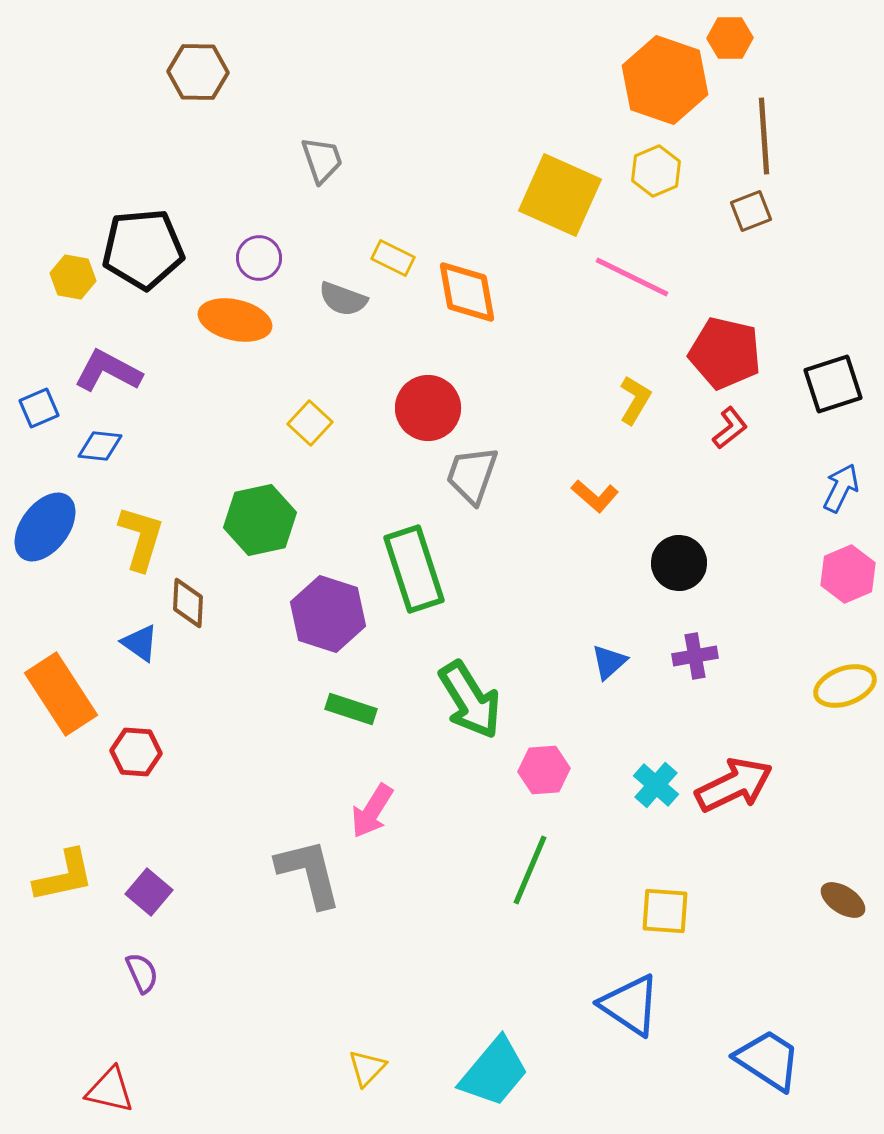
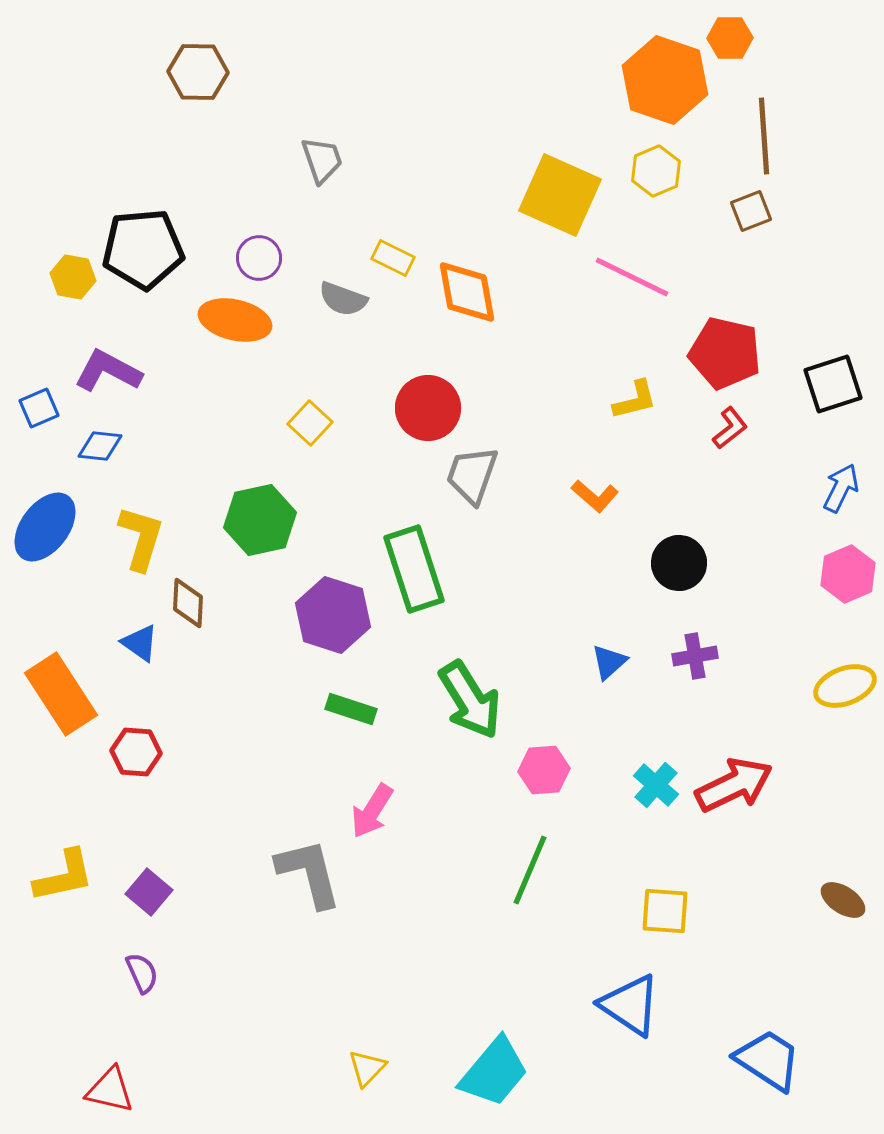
yellow L-shape at (635, 400): rotated 45 degrees clockwise
purple hexagon at (328, 614): moved 5 px right, 1 px down
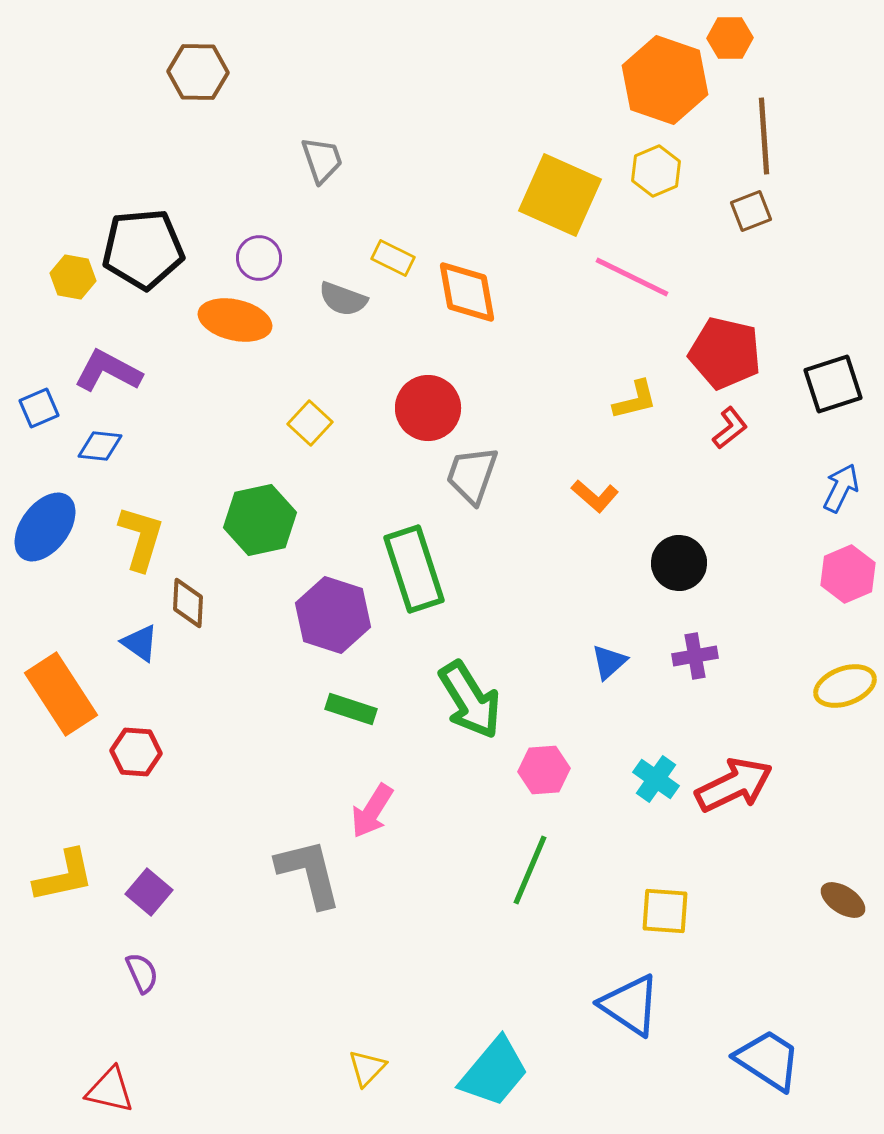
cyan cross at (656, 785): moved 6 px up; rotated 6 degrees counterclockwise
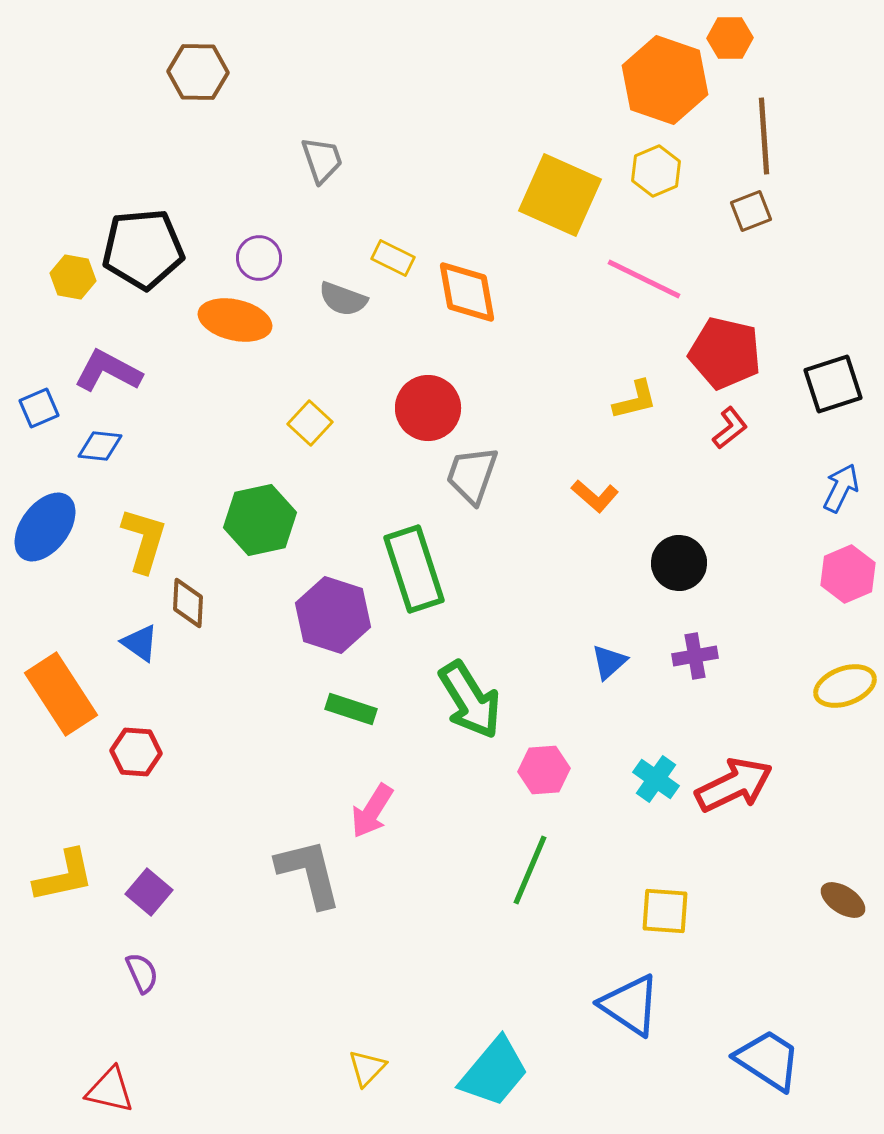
pink line at (632, 277): moved 12 px right, 2 px down
yellow L-shape at (141, 538): moved 3 px right, 2 px down
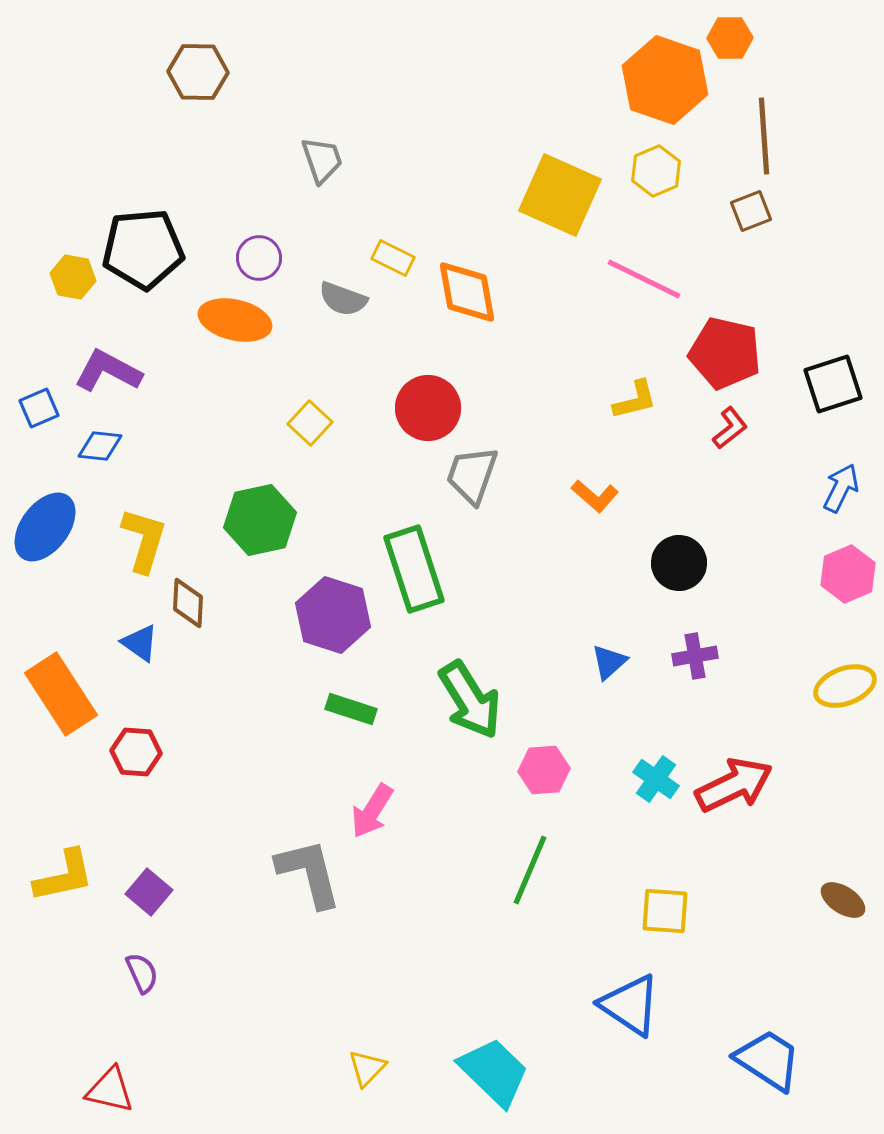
cyan trapezoid at (494, 1072): rotated 86 degrees counterclockwise
